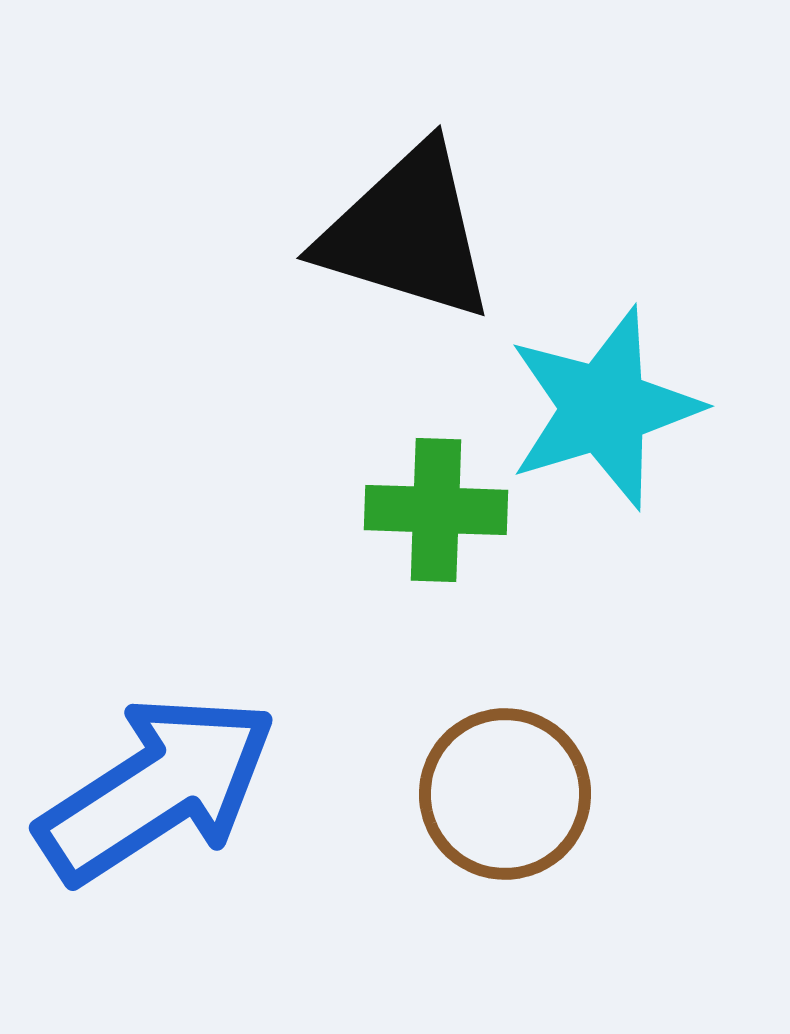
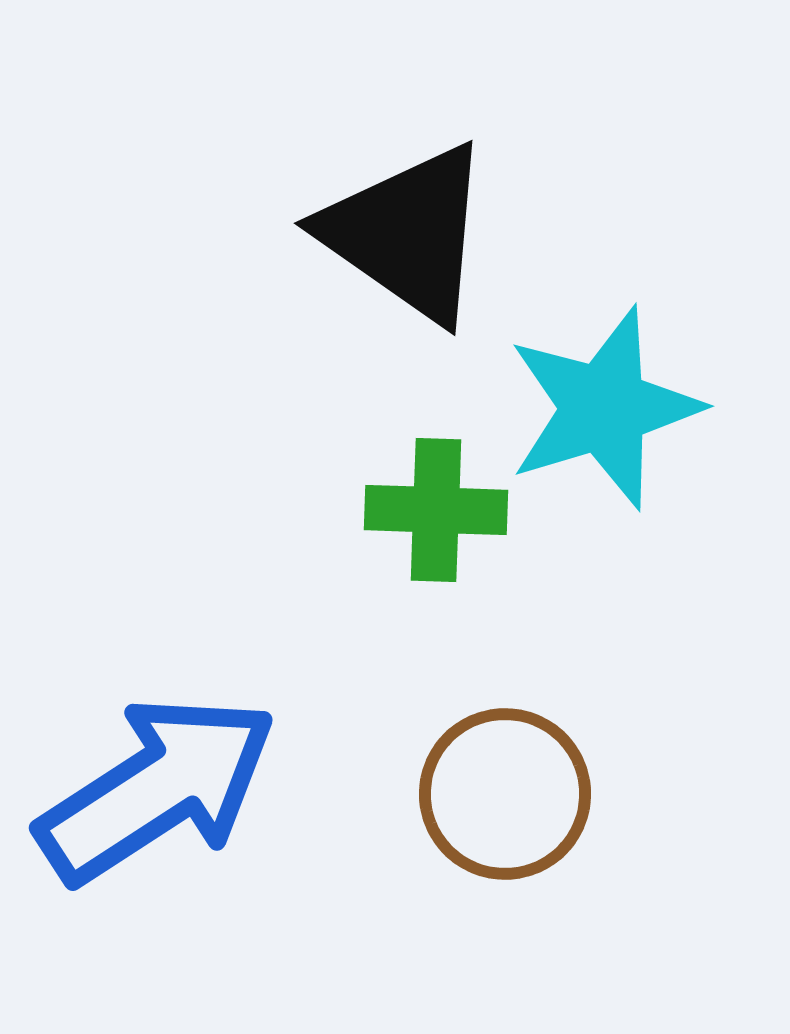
black triangle: rotated 18 degrees clockwise
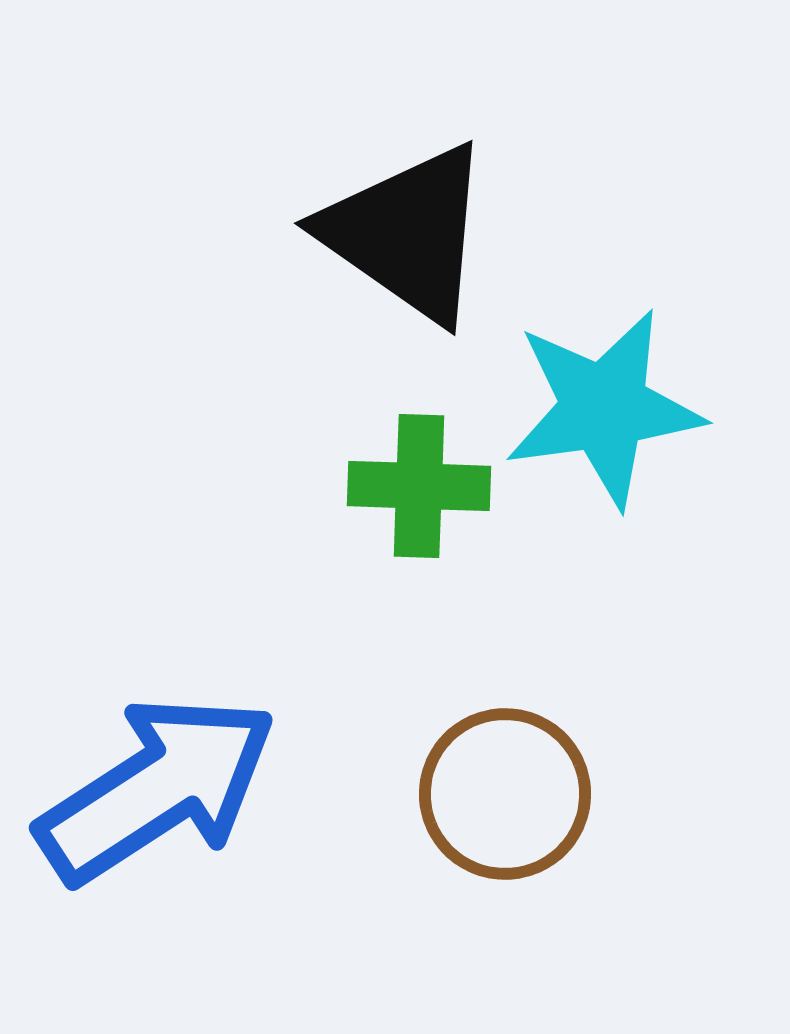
cyan star: rotated 9 degrees clockwise
green cross: moved 17 px left, 24 px up
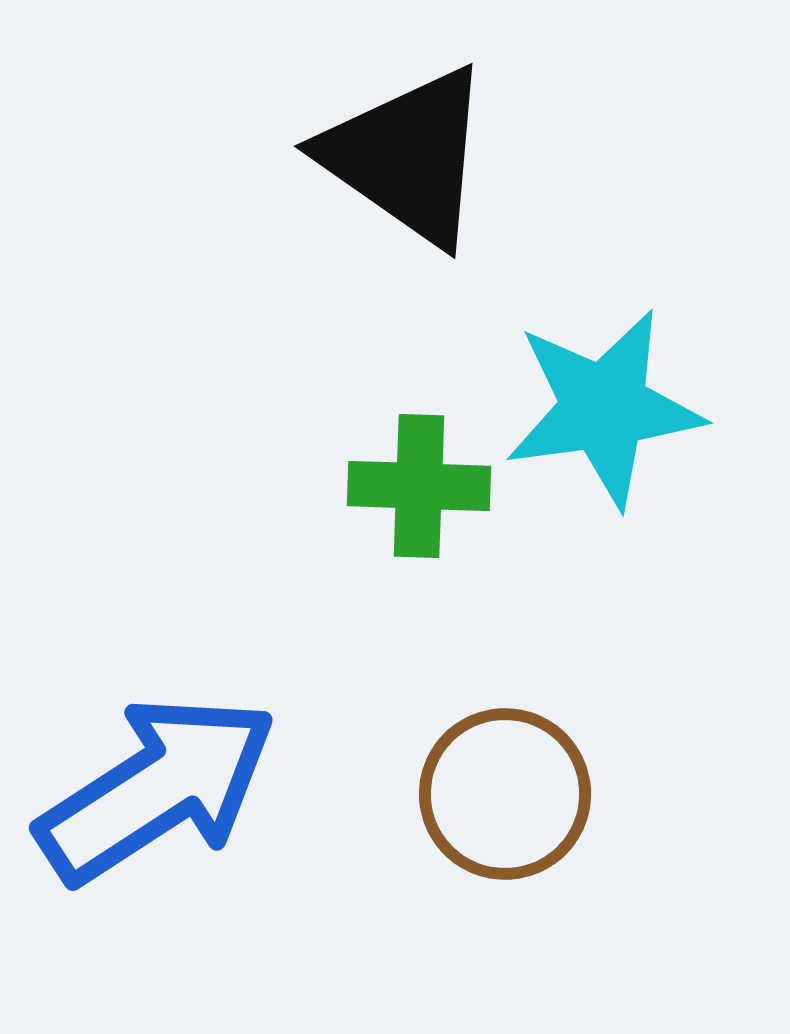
black triangle: moved 77 px up
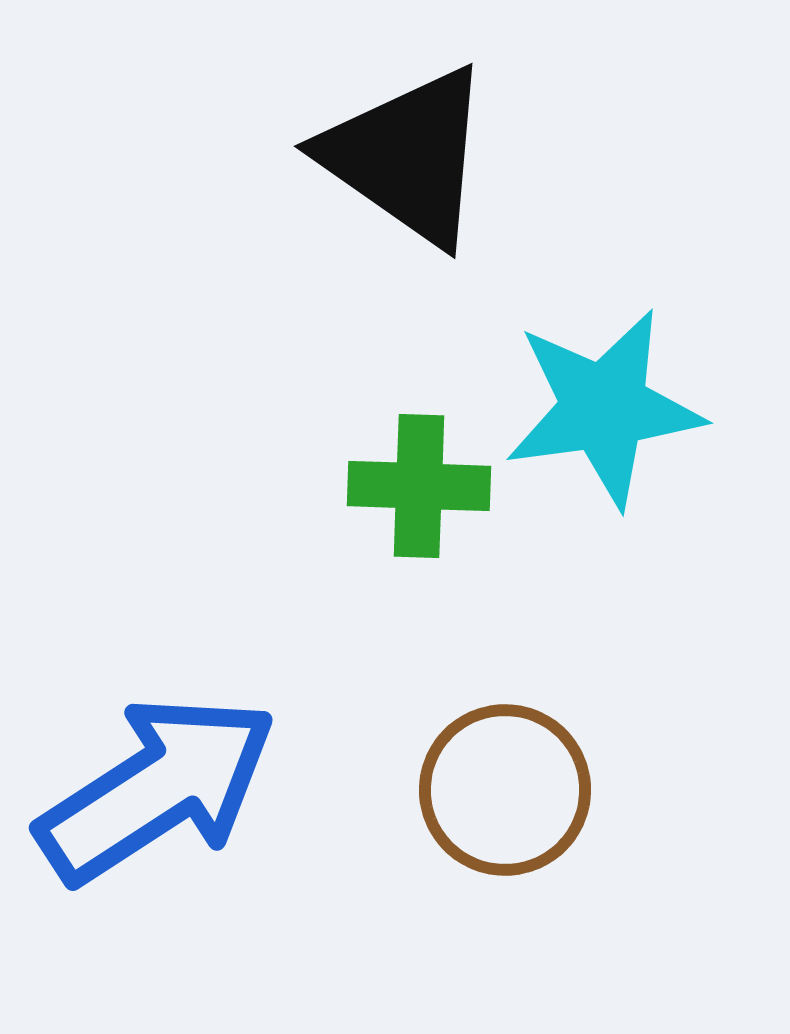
brown circle: moved 4 px up
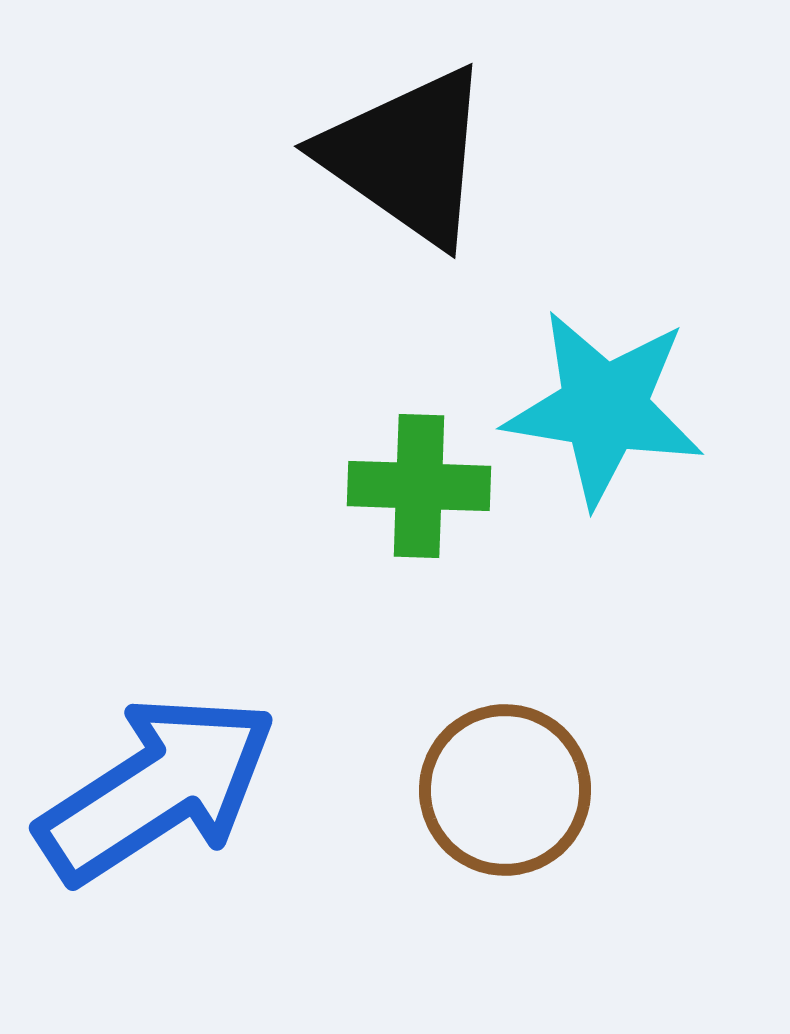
cyan star: rotated 17 degrees clockwise
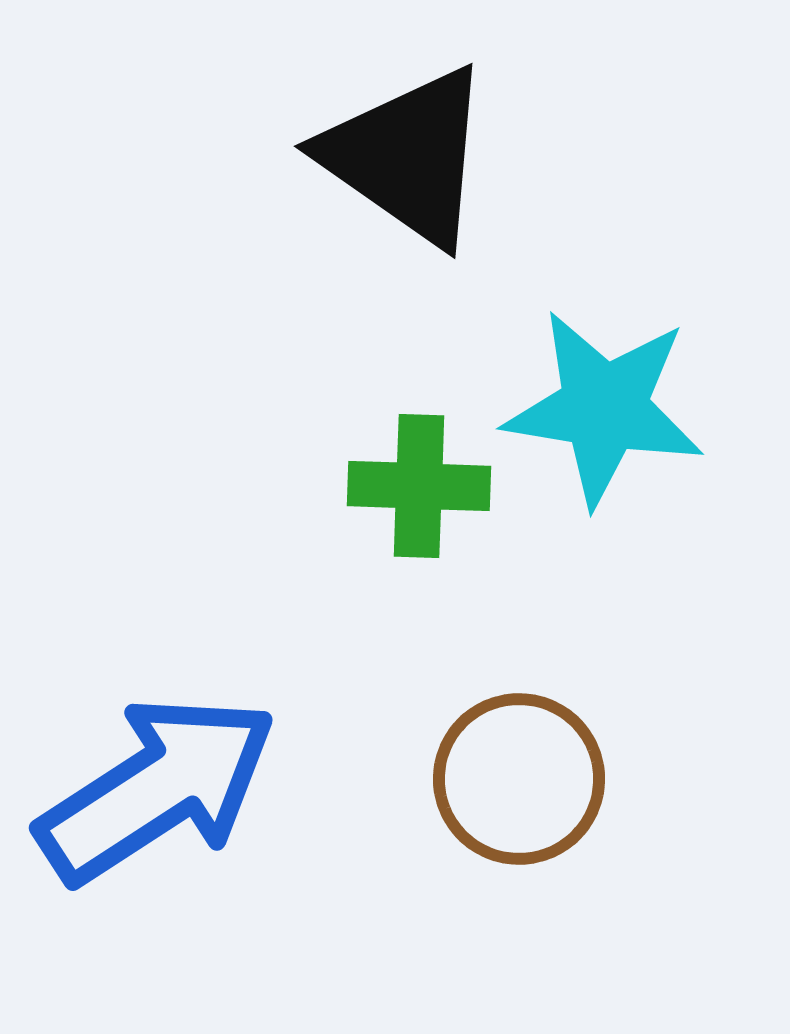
brown circle: moved 14 px right, 11 px up
